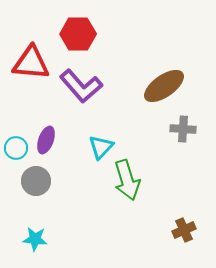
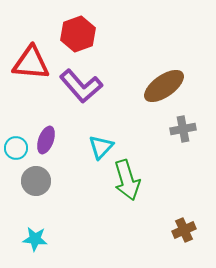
red hexagon: rotated 20 degrees counterclockwise
gray cross: rotated 15 degrees counterclockwise
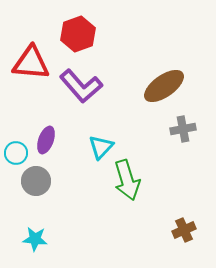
cyan circle: moved 5 px down
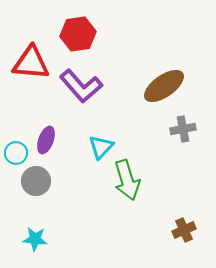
red hexagon: rotated 12 degrees clockwise
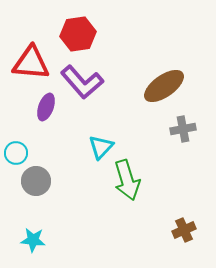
purple L-shape: moved 1 px right, 4 px up
purple ellipse: moved 33 px up
cyan star: moved 2 px left, 1 px down
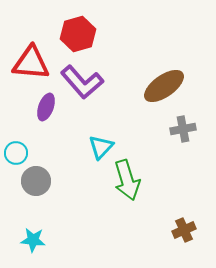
red hexagon: rotated 8 degrees counterclockwise
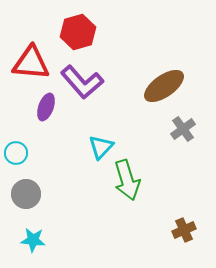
red hexagon: moved 2 px up
gray cross: rotated 25 degrees counterclockwise
gray circle: moved 10 px left, 13 px down
